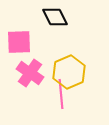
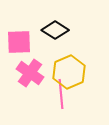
black diamond: moved 13 px down; rotated 32 degrees counterclockwise
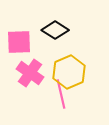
pink line: rotated 8 degrees counterclockwise
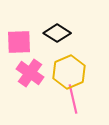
black diamond: moved 2 px right, 3 px down
pink line: moved 12 px right, 5 px down
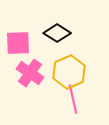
pink square: moved 1 px left, 1 px down
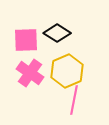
pink square: moved 8 px right, 3 px up
yellow hexagon: moved 2 px left, 1 px up
pink line: moved 1 px right, 1 px down; rotated 24 degrees clockwise
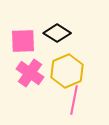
pink square: moved 3 px left, 1 px down
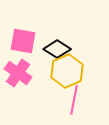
black diamond: moved 16 px down
pink square: rotated 12 degrees clockwise
pink cross: moved 12 px left
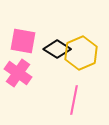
yellow hexagon: moved 14 px right, 18 px up
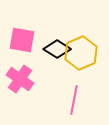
pink square: moved 1 px left, 1 px up
pink cross: moved 2 px right, 6 px down
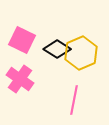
pink square: rotated 16 degrees clockwise
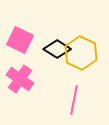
pink square: moved 2 px left
yellow hexagon: rotated 12 degrees counterclockwise
